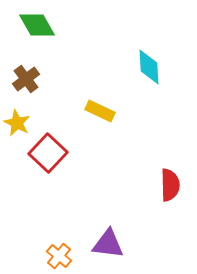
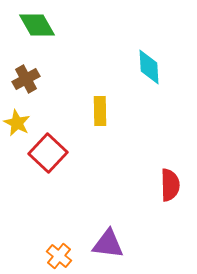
brown cross: rotated 8 degrees clockwise
yellow rectangle: rotated 64 degrees clockwise
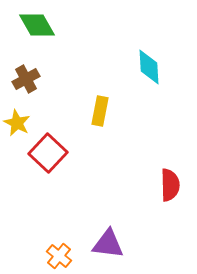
yellow rectangle: rotated 12 degrees clockwise
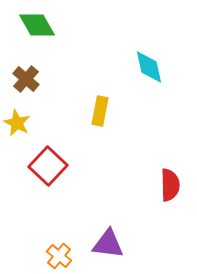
cyan diamond: rotated 9 degrees counterclockwise
brown cross: rotated 20 degrees counterclockwise
red square: moved 13 px down
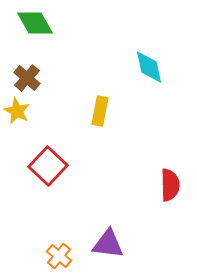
green diamond: moved 2 px left, 2 px up
brown cross: moved 1 px right, 1 px up
yellow star: moved 12 px up
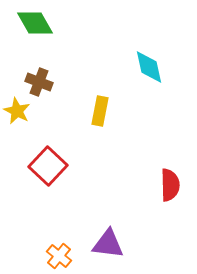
brown cross: moved 12 px right, 4 px down; rotated 20 degrees counterclockwise
